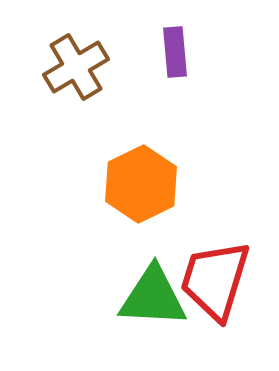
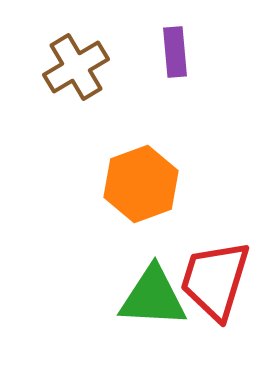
orange hexagon: rotated 6 degrees clockwise
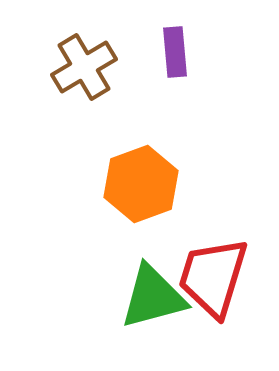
brown cross: moved 8 px right
red trapezoid: moved 2 px left, 3 px up
green triangle: rotated 18 degrees counterclockwise
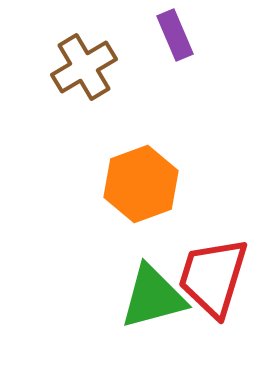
purple rectangle: moved 17 px up; rotated 18 degrees counterclockwise
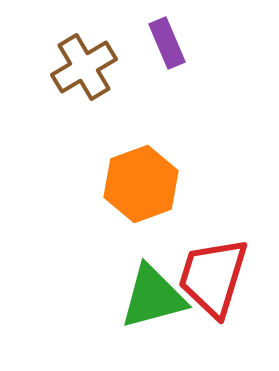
purple rectangle: moved 8 px left, 8 px down
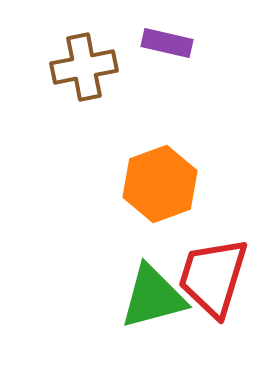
purple rectangle: rotated 54 degrees counterclockwise
brown cross: rotated 20 degrees clockwise
orange hexagon: moved 19 px right
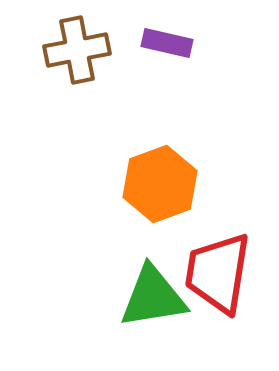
brown cross: moved 7 px left, 17 px up
red trapezoid: moved 5 px right, 4 px up; rotated 8 degrees counterclockwise
green triangle: rotated 6 degrees clockwise
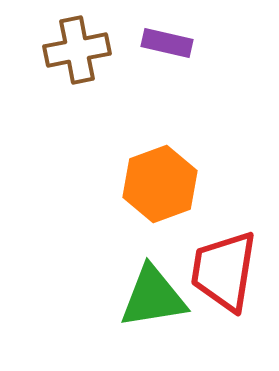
red trapezoid: moved 6 px right, 2 px up
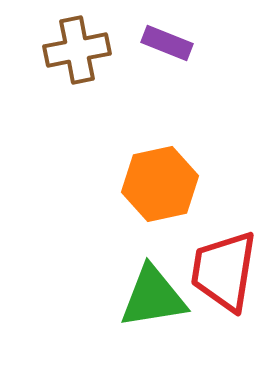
purple rectangle: rotated 9 degrees clockwise
orange hexagon: rotated 8 degrees clockwise
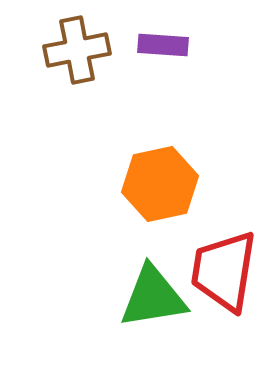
purple rectangle: moved 4 px left, 2 px down; rotated 18 degrees counterclockwise
